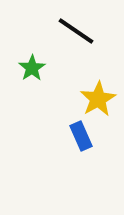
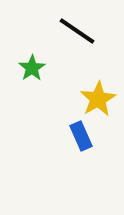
black line: moved 1 px right
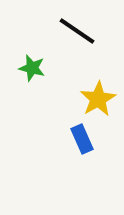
green star: rotated 24 degrees counterclockwise
blue rectangle: moved 1 px right, 3 px down
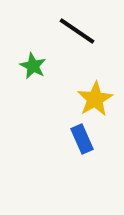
green star: moved 1 px right, 2 px up; rotated 12 degrees clockwise
yellow star: moved 3 px left
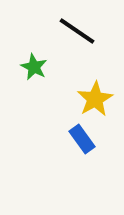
green star: moved 1 px right, 1 px down
blue rectangle: rotated 12 degrees counterclockwise
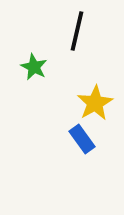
black line: rotated 69 degrees clockwise
yellow star: moved 4 px down
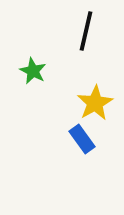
black line: moved 9 px right
green star: moved 1 px left, 4 px down
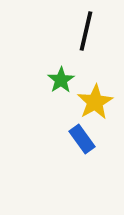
green star: moved 28 px right, 9 px down; rotated 12 degrees clockwise
yellow star: moved 1 px up
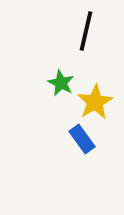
green star: moved 3 px down; rotated 12 degrees counterclockwise
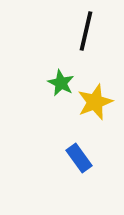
yellow star: rotated 9 degrees clockwise
blue rectangle: moved 3 px left, 19 px down
